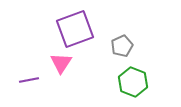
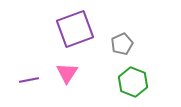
gray pentagon: moved 2 px up
pink triangle: moved 6 px right, 10 px down
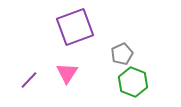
purple square: moved 2 px up
gray pentagon: moved 10 px down
purple line: rotated 36 degrees counterclockwise
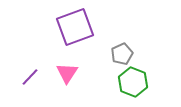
purple line: moved 1 px right, 3 px up
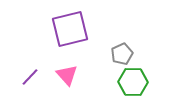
purple square: moved 5 px left, 2 px down; rotated 6 degrees clockwise
pink triangle: moved 2 px down; rotated 15 degrees counterclockwise
green hexagon: rotated 20 degrees counterclockwise
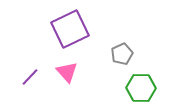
purple square: rotated 12 degrees counterclockwise
pink triangle: moved 3 px up
green hexagon: moved 8 px right, 6 px down
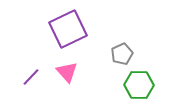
purple square: moved 2 px left
purple line: moved 1 px right
green hexagon: moved 2 px left, 3 px up
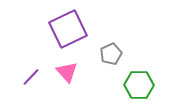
gray pentagon: moved 11 px left
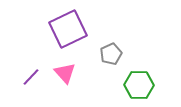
pink triangle: moved 2 px left, 1 px down
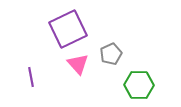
pink triangle: moved 13 px right, 9 px up
purple line: rotated 54 degrees counterclockwise
